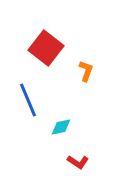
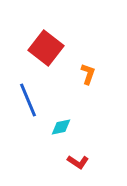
orange L-shape: moved 2 px right, 3 px down
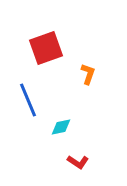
red square: rotated 32 degrees clockwise
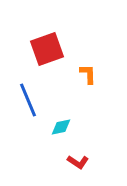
red square: moved 1 px right, 1 px down
orange L-shape: rotated 20 degrees counterclockwise
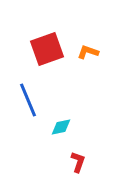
orange L-shape: moved 22 px up; rotated 70 degrees counterclockwise
red L-shape: rotated 105 degrees counterclockwise
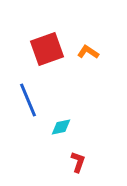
orange L-shape: rotated 15 degrees clockwise
